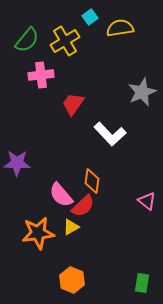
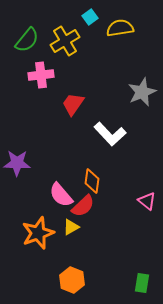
orange star: rotated 12 degrees counterclockwise
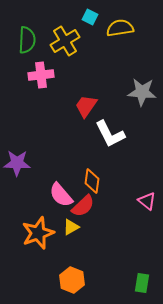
cyan square: rotated 28 degrees counterclockwise
green semicircle: rotated 36 degrees counterclockwise
gray star: rotated 28 degrees clockwise
red trapezoid: moved 13 px right, 2 px down
white L-shape: rotated 16 degrees clockwise
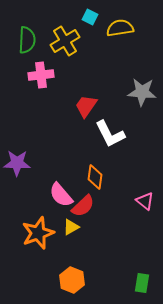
orange diamond: moved 3 px right, 4 px up
pink triangle: moved 2 px left
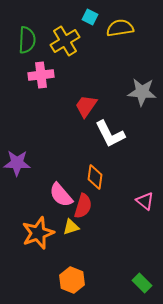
red semicircle: rotated 30 degrees counterclockwise
yellow triangle: rotated 12 degrees clockwise
green rectangle: rotated 54 degrees counterclockwise
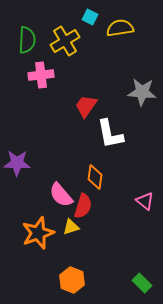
white L-shape: rotated 16 degrees clockwise
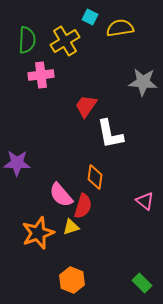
gray star: moved 1 px right, 10 px up
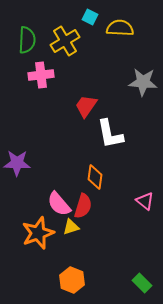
yellow semicircle: rotated 12 degrees clockwise
pink semicircle: moved 2 px left, 9 px down
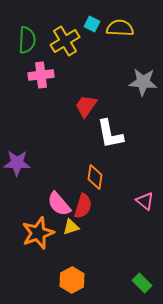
cyan square: moved 2 px right, 7 px down
orange hexagon: rotated 10 degrees clockwise
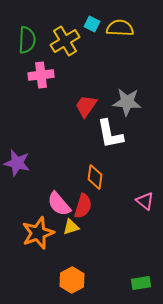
gray star: moved 16 px left, 20 px down
purple star: rotated 12 degrees clockwise
green rectangle: moved 1 px left; rotated 54 degrees counterclockwise
